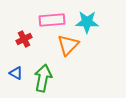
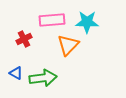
green arrow: rotated 72 degrees clockwise
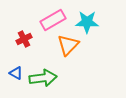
pink rectangle: moved 1 px right; rotated 25 degrees counterclockwise
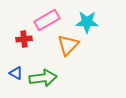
pink rectangle: moved 6 px left
red cross: rotated 21 degrees clockwise
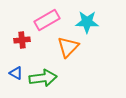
red cross: moved 2 px left, 1 px down
orange triangle: moved 2 px down
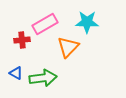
pink rectangle: moved 2 px left, 4 px down
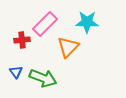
pink rectangle: rotated 15 degrees counterclockwise
blue triangle: moved 1 px up; rotated 24 degrees clockwise
green arrow: rotated 28 degrees clockwise
